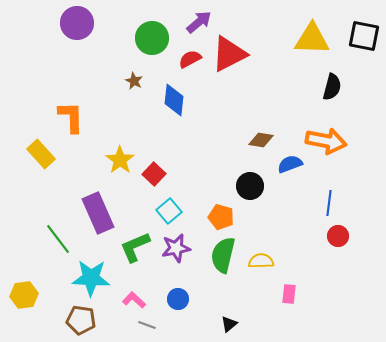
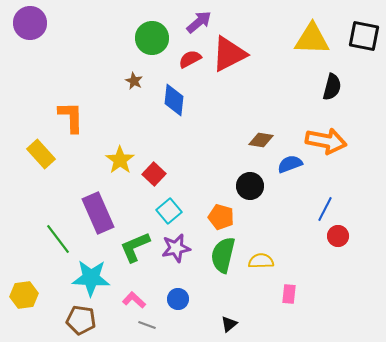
purple circle: moved 47 px left
blue line: moved 4 px left, 6 px down; rotated 20 degrees clockwise
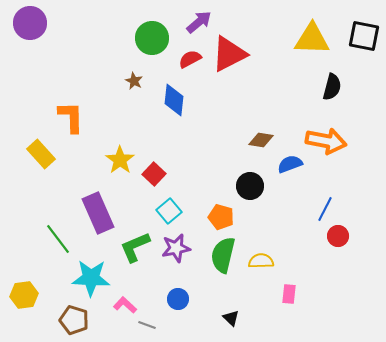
pink L-shape: moved 9 px left, 5 px down
brown pentagon: moved 7 px left; rotated 8 degrees clockwise
black triangle: moved 2 px right, 6 px up; rotated 36 degrees counterclockwise
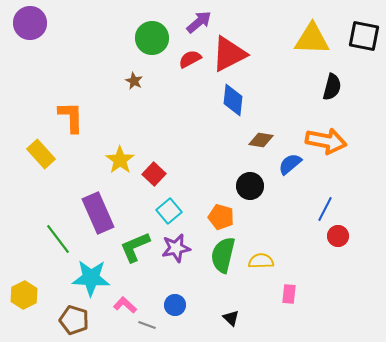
blue diamond: moved 59 px right
blue semicircle: rotated 20 degrees counterclockwise
yellow hexagon: rotated 20 degrees counterclockwise
blue circle: moved 3 px left, 6 px down
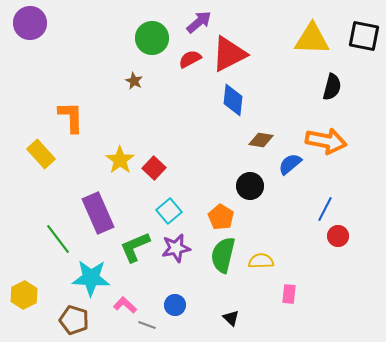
red square: moved 6 px up
orange pentagon: rotated 15 degrees clockwise
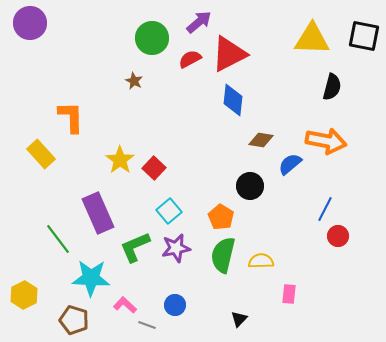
black triangle: moved 8 px right, 1 px down; rotated 30 degrees clockwise
